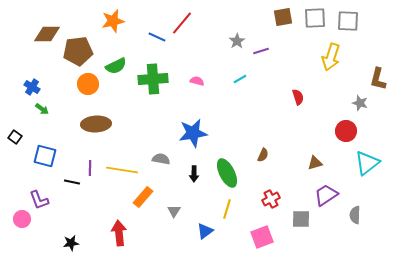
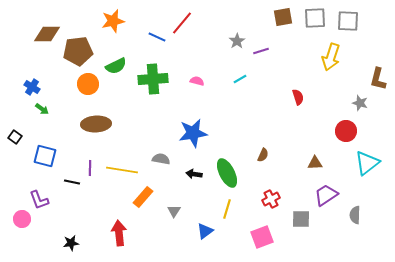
brown triangle at (315, 163): rotated 14 degrees clockwise
black arrow at (194, 174): rotated 98 degrees clockwise
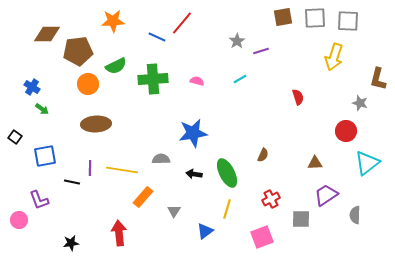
orange star at (113, 21): rotated 10 degrees clockwise
yellow arrow at (331, 57): moved 3 px right
blue square at (45, 156): rotated 25 degrees counterclockwise
gray semicircle at (161, 159): rotated 12 degrees counterclockwise
pink circle at (22, 219): moved 3 px left, 1 px down
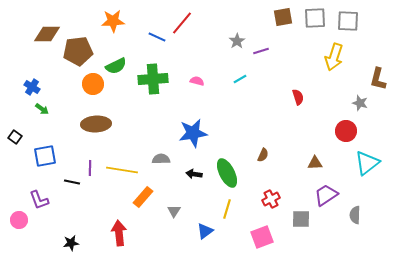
orange circle at (88, 84): moved 5 px right
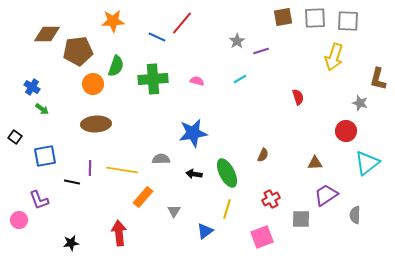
green semicircle at (116, 66): rotated 45 degrees counterclockwise
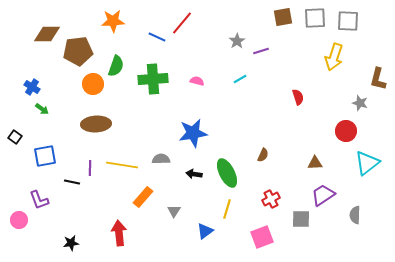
yellow line at (122, 170): moved 5 px up
purple trapezoid at (326, 195): moved 3 px left
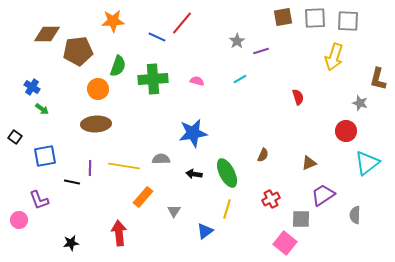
green semicircle at (116, 66): moved 2 px right
orange circle at (93, 84): moved 5 px right, 5 px down
brown triangle at (315, 163): moved 6 px left; rotated 21 degrees counterclockwise
yellow line at (122, 165): moved 2 px right, 1 px down
pink square at (262, 237): moved 23 px right, 6 px down; rotated 30 degrees counterclockwise
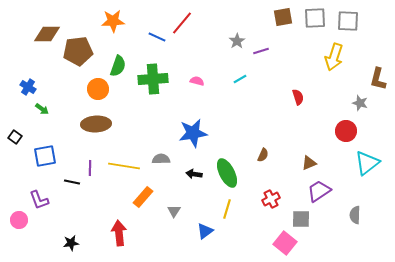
blue cross at (32, 87): moved 4 px left
purple trapezoid at (323, 195): moved 4 px left, 4 px up
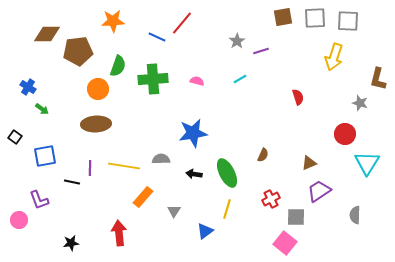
red circle at (346, 131): moved 1 px left, 3 px down
cyan triangle at (367, 163): rotated 20 degrees counterclockwise
gray square at (301, 219): moved 5 px left, 2 px up
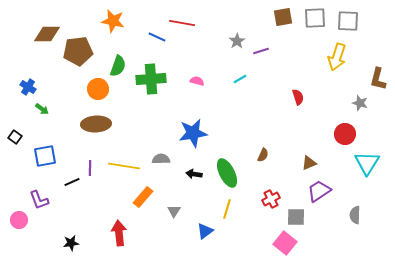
orange star at (113, 21): rotated 15 degrees clockwise
red line at (182, 23): rotated 60 degrees clockwise
yellow arrow at (334, 57): moved 3 px right
green cross at (153, 79): moved 2 px left
black line at (72, 182): rotated 35 degrees counterclockwise
